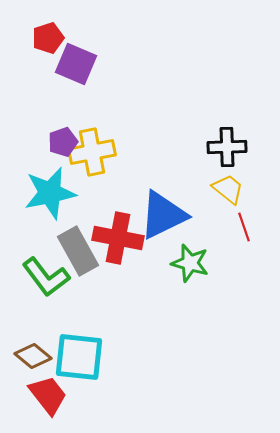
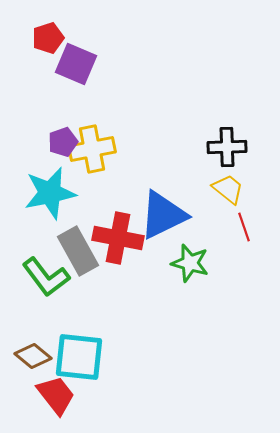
yellow cross: moved 3 px up
red trapezoid: moved 8 px right
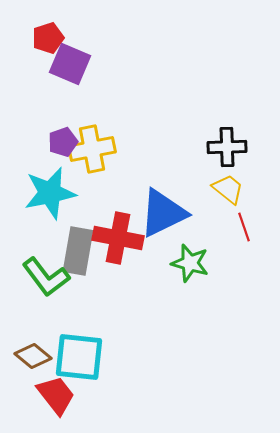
purple square: moved 6 px left
blue triangle: moved 2 px up
gray rectangle: rotated 39 degrees clockwise
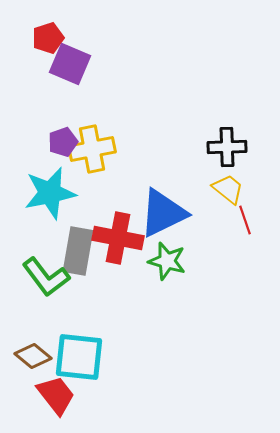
red line: moved 1 px right, 7 px up
green star: moved 23 px left, 2 px up
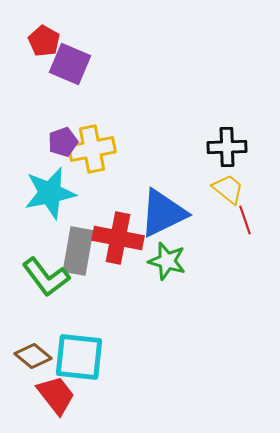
red pentagon: moved 4 px left, 3 px down; rotated 24 degrees counterclockwise
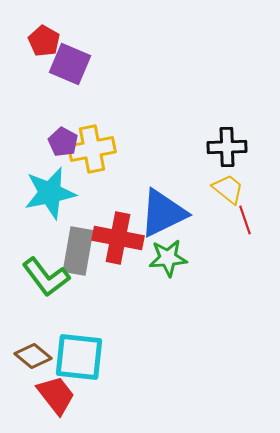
purple pentagon: rotated 24 degrees counterclockwise
green star: moved 1 px right, 3 px up; rotated 21 degrees counterclockwise
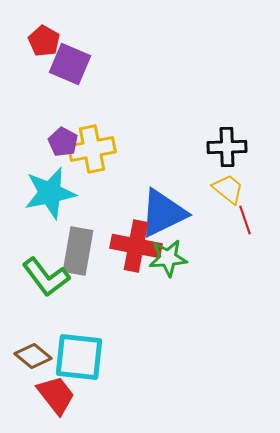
red cross: moved 18 px right, 8 px down
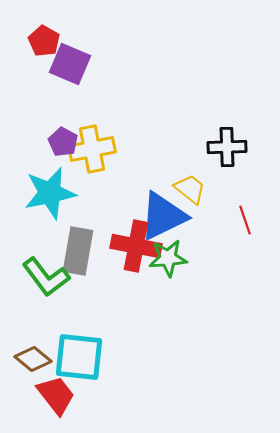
yellow trapezoid: moved 38 px left
blue triangle: moved 3 px down
brown diamond: moved 3 px down
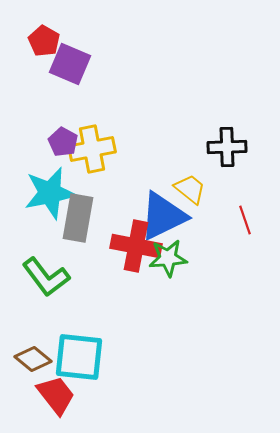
gray rectangle: moved 33 px up
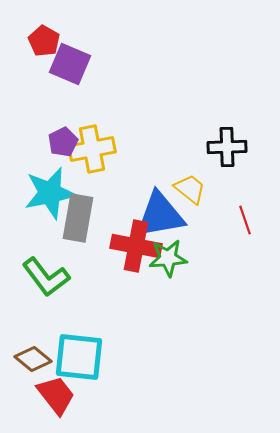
purple pentagon: rotated 16 degrees clockwise
blue triangle: moved 3 px left, 1 px up; rotated 16 degrees clockwise
